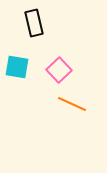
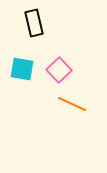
cyan square: moved 5 px right, 2 px down
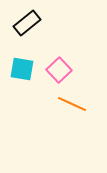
black rectangle: moved 7 px left; rotated 64 degrees clockwise
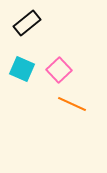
cyan square: rotated 15 degrees clockwise
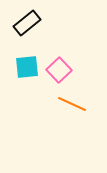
cyan square: moved 5 px right, 2 px up; rotated 30 degrees counterclockwise
